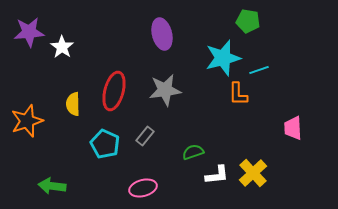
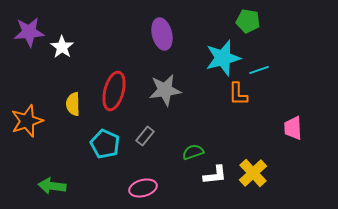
white L-shape: moved 2 px left
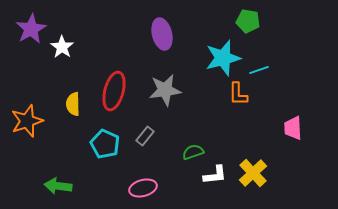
purple star: moved 2 px right, 3 px up; rotated 24 degrees counterclockwise
green arrow: moved 6 px right
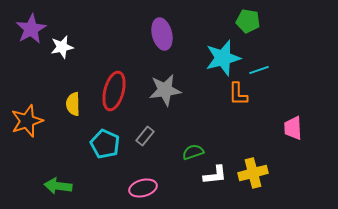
white star: rotated 25 degrees clockwise
yellow cross: rotated 28 degrees clockwise
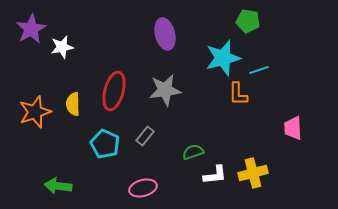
purple ellipse: moved 3 px right
orange star: moved 8 px right, 9 px up
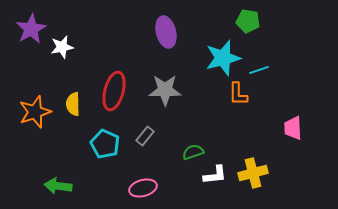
purple ellipse: moved 1 px right, 2 px up
gray star: rotated 8 degrees clockwise
